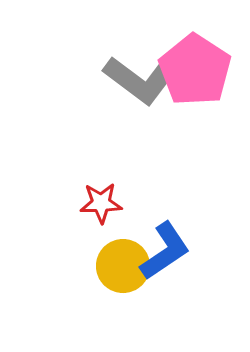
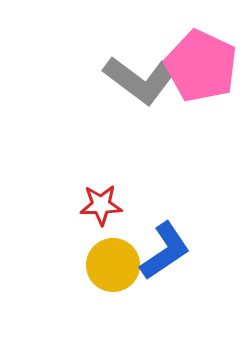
pink pentagon: moved 6 px right, 4 px up; rotated 8 degrees counterclockwise
red star: moved 2 px down
yellow circle: moved 10 px left, 1 px up
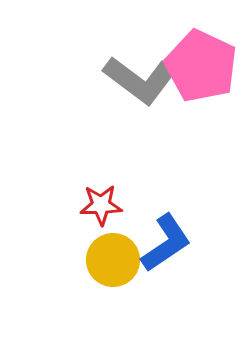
blue L-shape: moved 1 px right, 8 px up
yellow circle: moved 5 px up
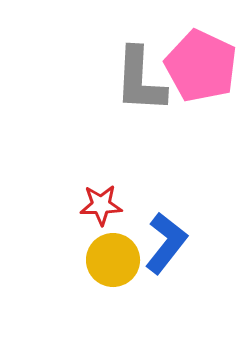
gray L-shape: rotated 56 degrees clockwise
blue L-shape: rotated 18 degrees counterclockwise
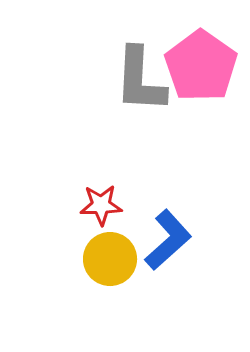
pink pentagon: rotated 10 degrees clockwise
blue L-shape: moved 2 px right, 3 px up; rotated 10 degrees clockwise
yellow circle: moved 3 px left, 1 px up
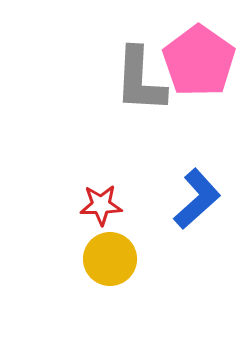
pink pentagon: moved 2 px left, 5 px up
blue L-shape: moved 29 px right, 41 px up
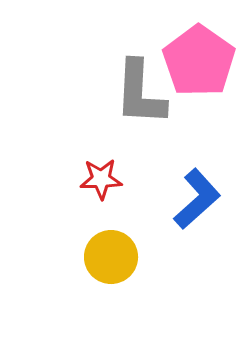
gray L-shape: moved 13 px down
red star: moved 26 px up
yellow circle: moved 1 px right, 2 px up
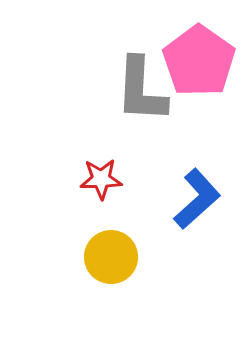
gray L-shape: moved 1 px right, 3 px up
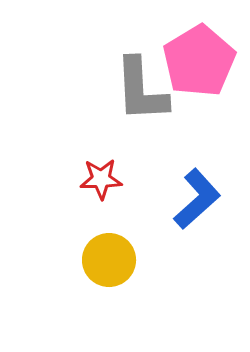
pink pentagon: rotated 6 degrees clockwise
gray L-shape: rotated 6 degrees counterclockwise
yellow circle: moved 2 px left, 3 px down
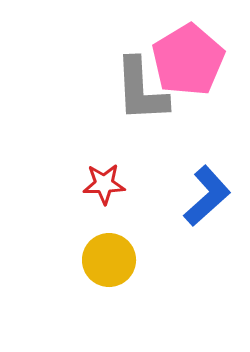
pink pentagon: moved 11 px left, 1 px up
red star: moved 3 px right, 5 px down
blue L-shape: moved 10 px right, 3 px up
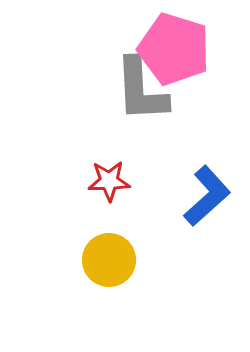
pink pentagon: moved 14 px left, 11 px up; rotated 24 degrees counterclockwise
red star: moved 5 px right, 3 px up
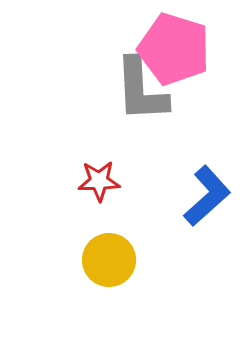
red star: moved 10 px left
